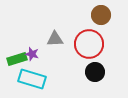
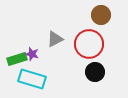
gray triangle: rotated 24 degrees counterclockwise
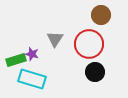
gray triangle: rotated 30 degrees counterclockwise
green rectangle: moved 1 px left, 1 px down
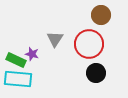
green rectangle: rotated 42 degrees clockwise
black circle: moved 1 px right, 1 px down
cyan rectangle: moved 14 px left; rotated 12 degrees counterclockwise
